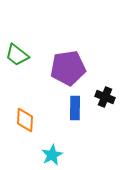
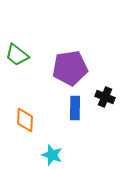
purple pentagon: moved 2 px right
cyan star: rotated 25 degrees counterclockwise
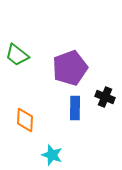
purple pentagon: rotated 12 degrees counterclockwise
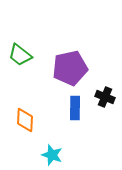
green trapezoid: moved 3 px right
purple pentagon: rotated 8 degrees clockwise
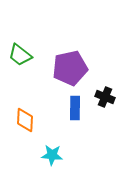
cyan star: rotated 15 degrees counterclockwise
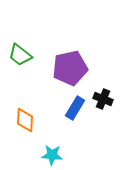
black cross: moved 2 px left, 2 px down
blue rectangle: rotated 30 degrees clockwise
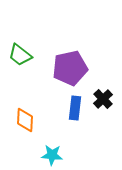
black cross: rotated 24 degrees clockwise
blue rectangle: rotated 25 degrees counterclockwise
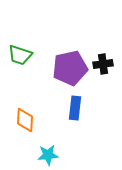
green trapezoid: rotated 20 degrees counterclockwise
black cross: moved 35 px up; rotated 36 degrees clockwise
cyan star: moved 4 px left; rotated 10 degrees counterclockwise
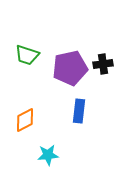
green trapezoid: moved 7 px right
blue rectangle: moved 4 px right, 3 px down
orange diamond: rotated 60 degrees clockwise
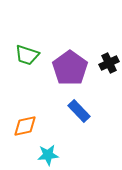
black cross: moved 6 px right, 1 px up; rotated 18 degrees counterclockwise
purple pentagon: rotated 24 degrees counterclockwise
blue rectangle: rotated 50 degrees counterclockwise
orange diamond: moved 6 px down; rotated 15 degrees clockwise
